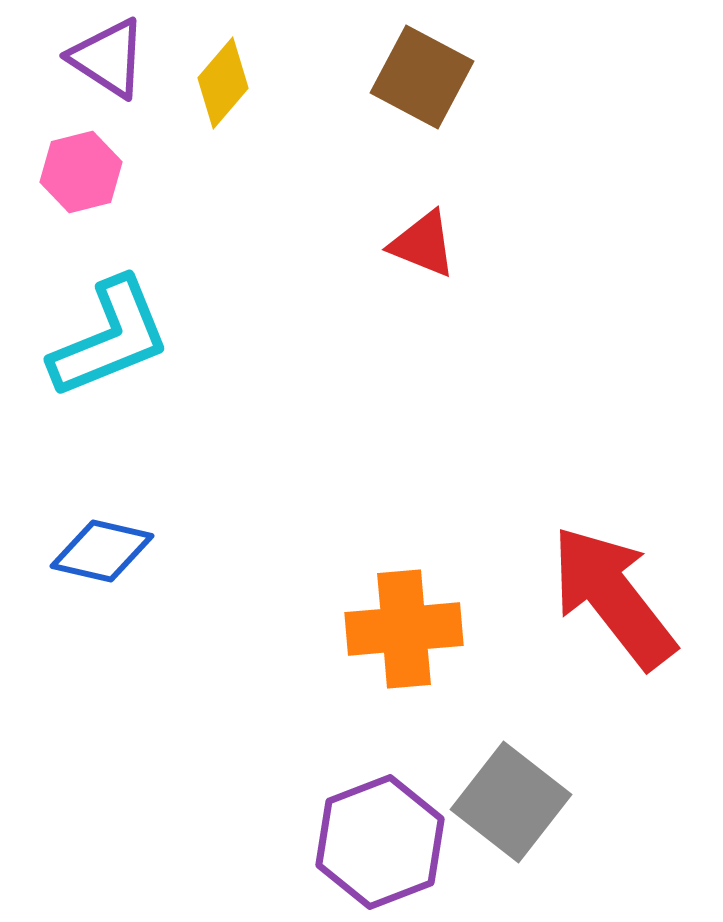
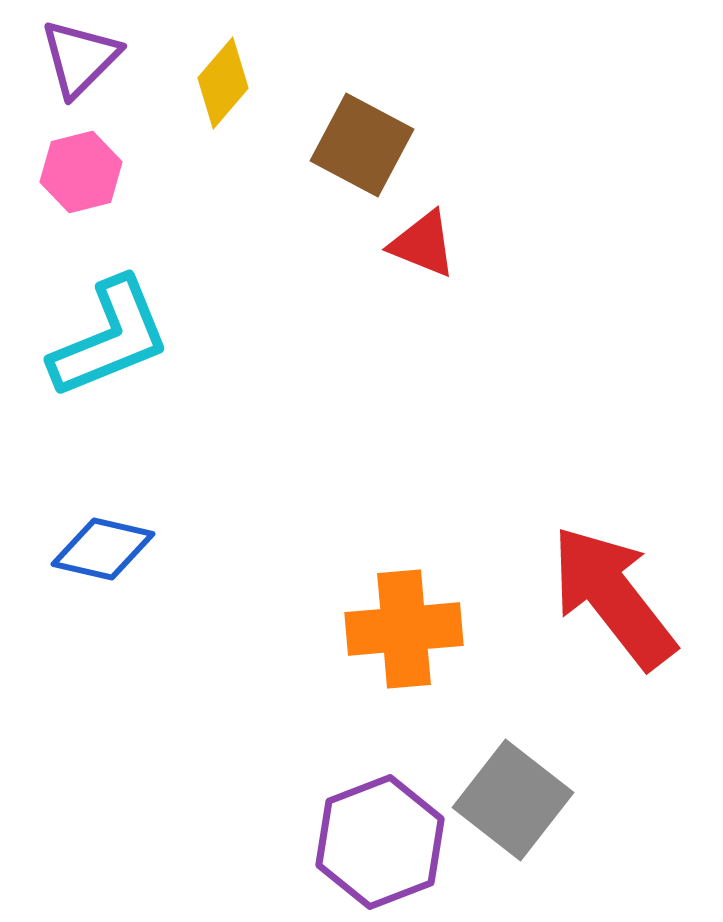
purple triangle: moved 28 px left; rotated 42 degrees clockwise
brown square: moved 60 px left, 68 px down
blue diamond: moved 1 px right, 2 px up
gray square: moved 2 px right, 2 px up
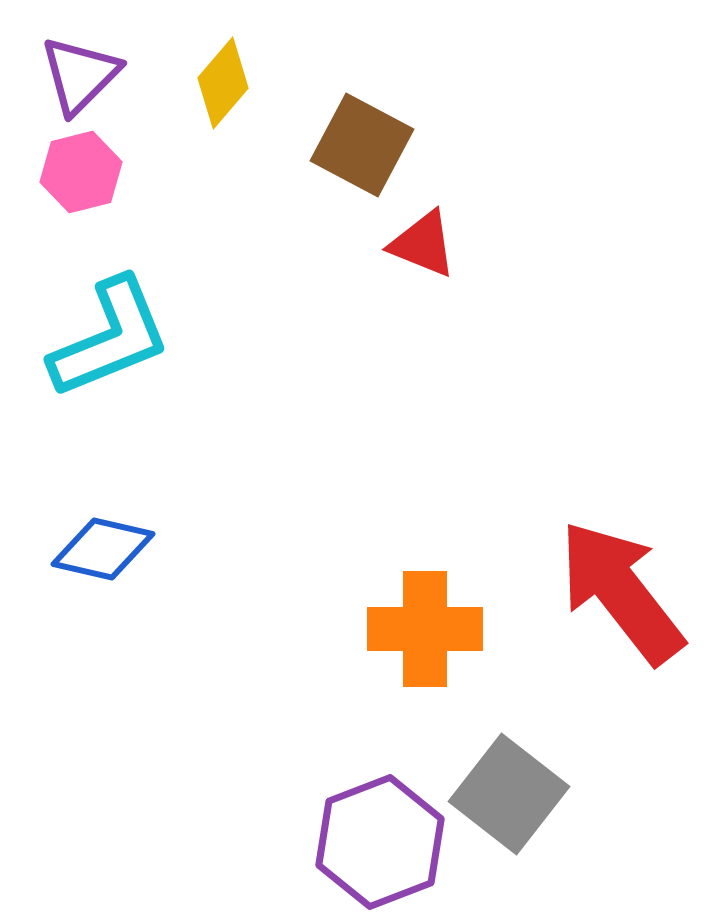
purple triangle: moved 17 px down
red arrow: moved 8 px right, 5 px up
orange cross: moved 21 px right; rotated 5 degrees clockwise
gray square: moved 4 px left, 6 px up
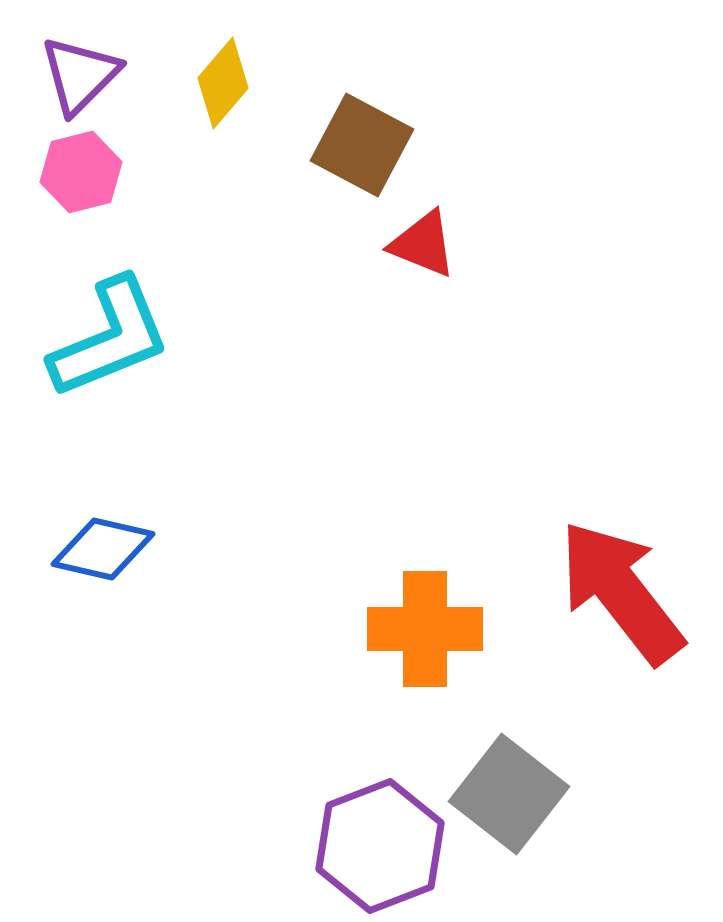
purple hexagon: moved 4 px down
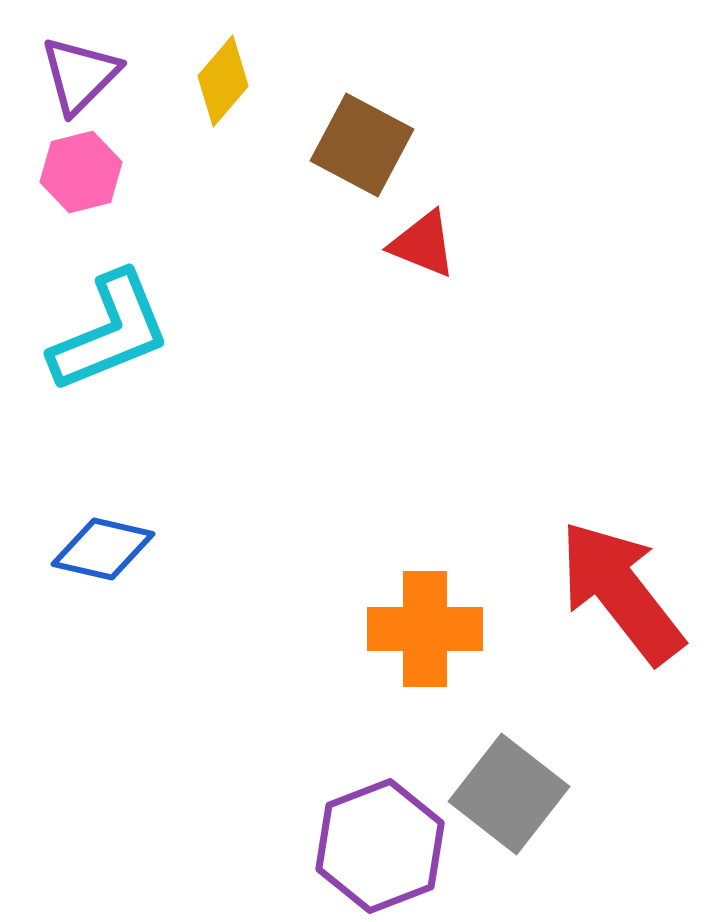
yellow diamond: moved 2 px up
cyan L-shape: moved 6 px up
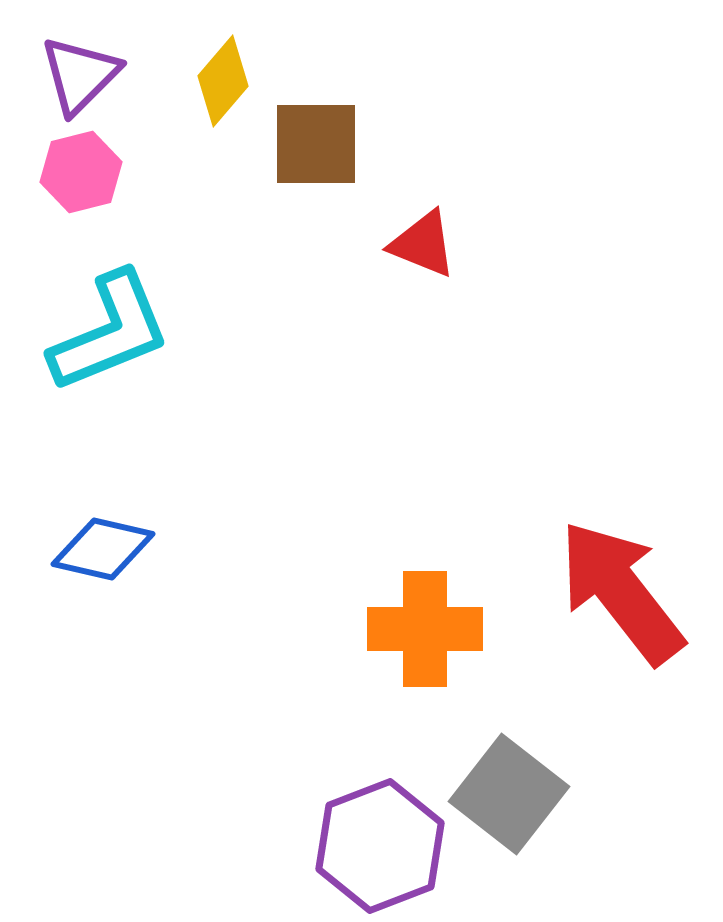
brown square: moved 46 px left, 1 px up; rotated 28 degrees counterclockwise
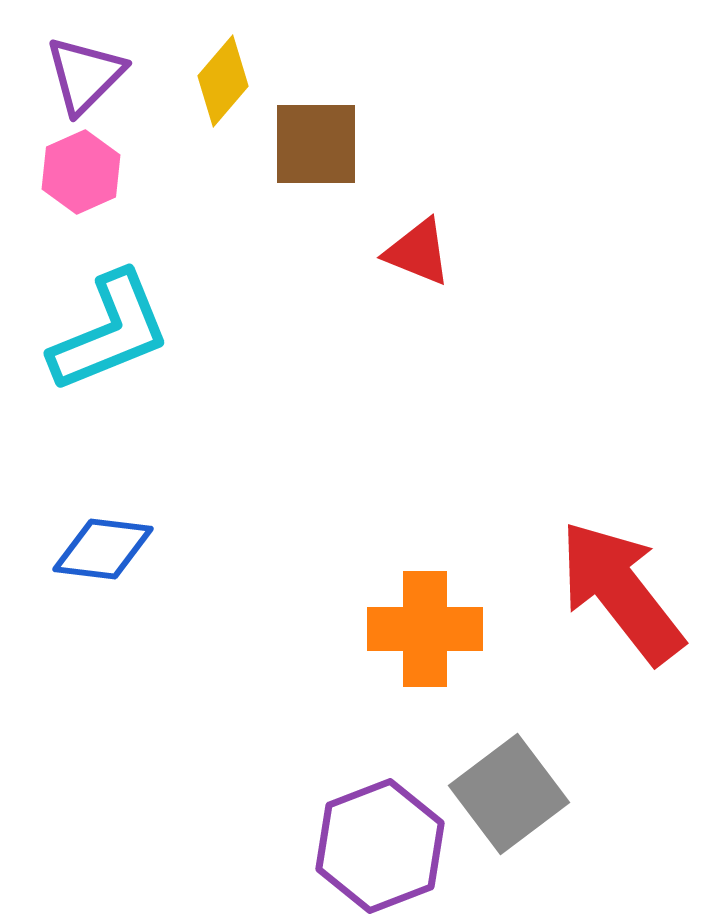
purple triangle: moved 5 px right
pink hexagon: rotated 10 degrees counterclockwise
red triangle: moved 5 px left, 8 px down
blue diamond: rotated 6 degrees counterclockwise
gray square: rotated 15 degrees clockwise
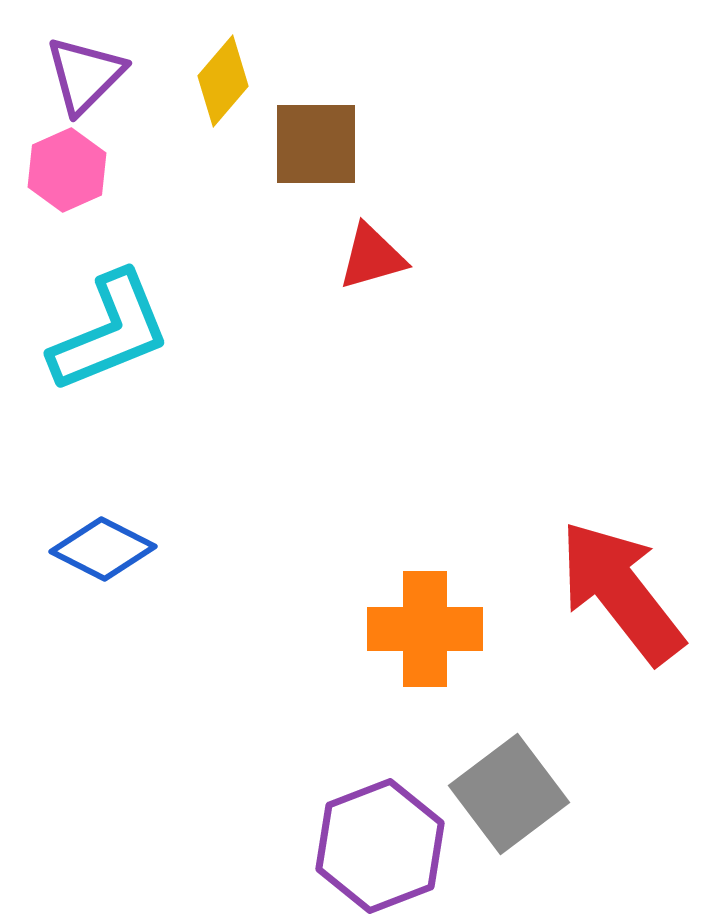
pink hexagon: moved 14 px left, 2 px up
red triangle: moved 46 px left, 5 px down; rotated 38 degrees counterclockwise
blue diamond: rotated 20 degrees clockwise
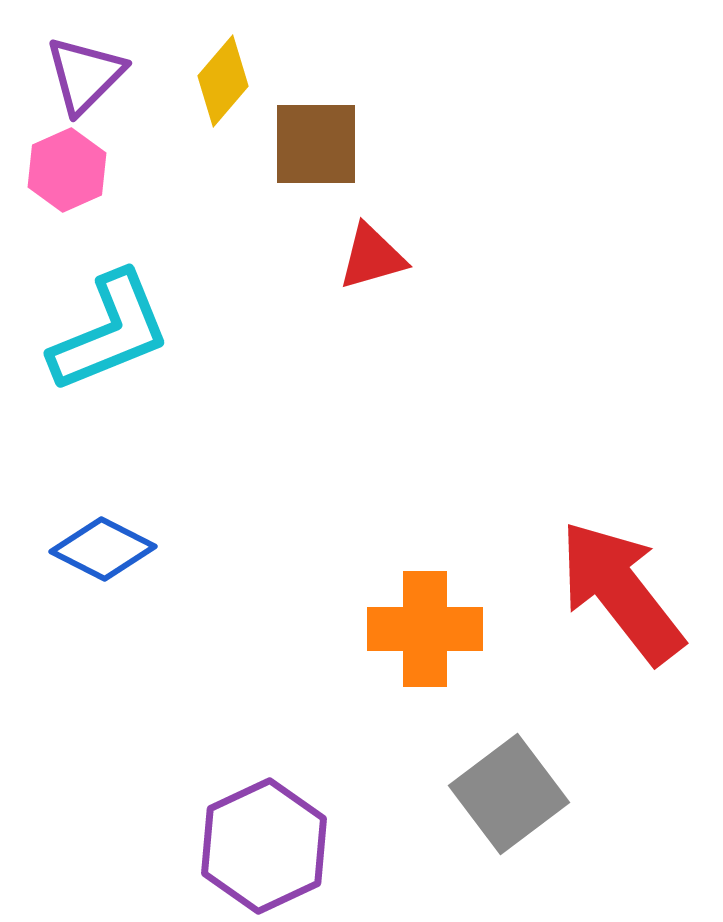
purple hexagon: moved 116 px left; rotated 4 degrees counterclockwise
